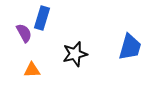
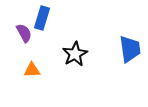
blue trapezoid: moved 2 px down; rotated 24 degrees counterclockwise
black star: rotated 15 degrees counterclockwise
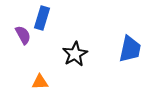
purple semicircle: moved 1 px left, 2 px down
blue trapezoid: rotated 20 degrees clockwise
orange triangle: moved 8 px right, 12 px down
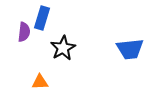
purple semicircle: moved 1 px right, 3 px up; rotated 36 degrees clockwise
blue trapezoid: rotated 72 degrees clockwise
black star: moved 12 px left, 6 px up
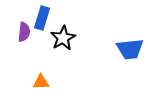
black star: moved 10 px up
orange triangle: moved 1 px right
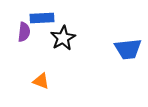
blue rectangle: rotated 70 degrees clockwise
blue trapezoid: moved 2 px left
orange triangle: moved 1 px up; rotated 24 degrees clockwise
